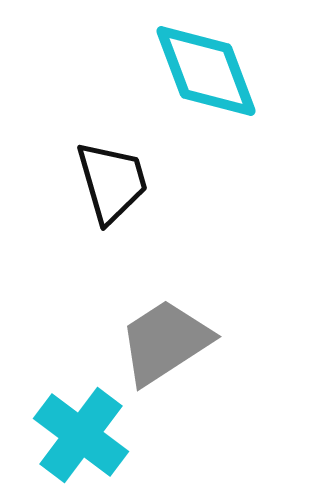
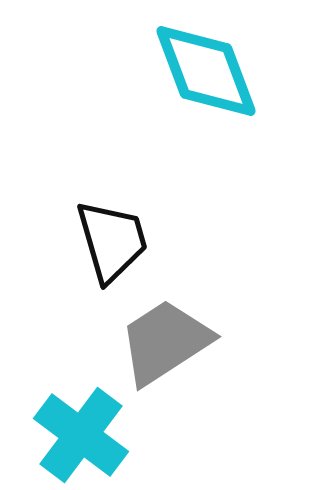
black trapezoid: moved 59 px down
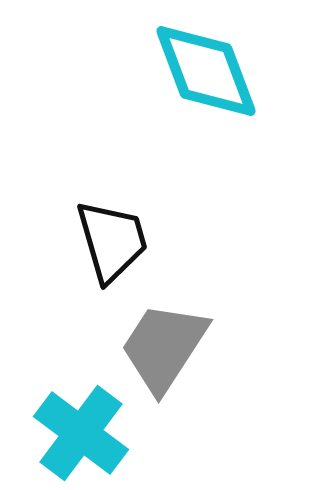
gray trapezoid: moved 1 px left, 5 px down; rotated 24 degrees counterclockwise
cyan cross: moved 2 px up
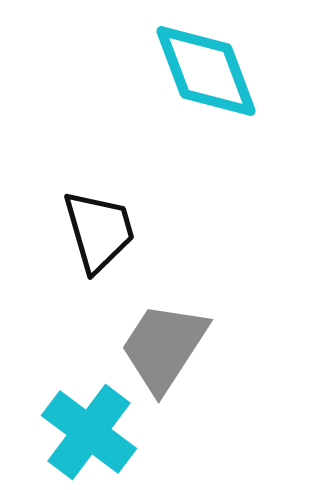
black trapezoid: moved 13 px left, 10 px up
cyan cross: moved 8 px right, 1 px up
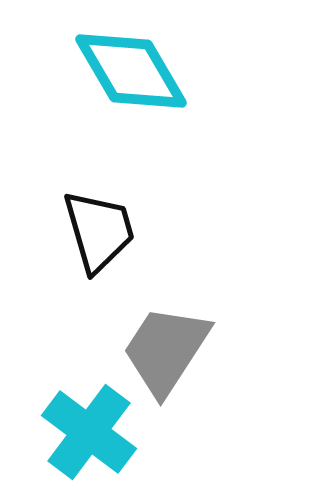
cyan diamond: moved 75 px left; rotated 10 degrees counterclockwise
gray trapezoid: moved 2 px right, 3 px down
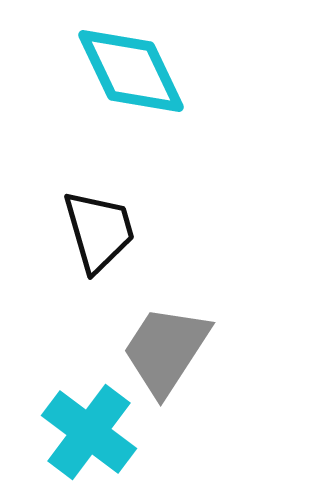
cyan diamond: rotated 5 degrees clockwise
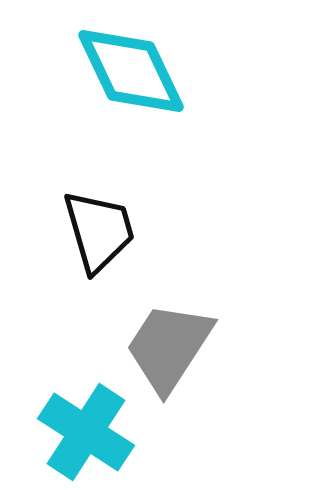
gray trapezoid: moved 3 px right, 3 px up
cyan cross: moved 3 px left; rotated 4 degrees counterclockwise
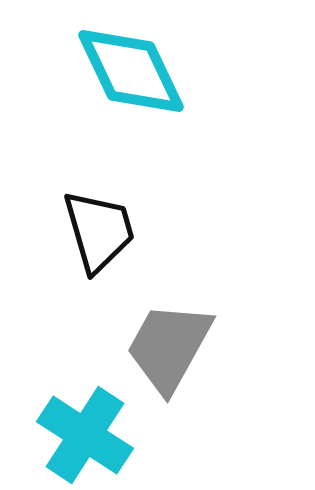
gray trapezoid: rotated 4 degrees counterclockwise
cyan cross: moved 1 px left, 3 px down
